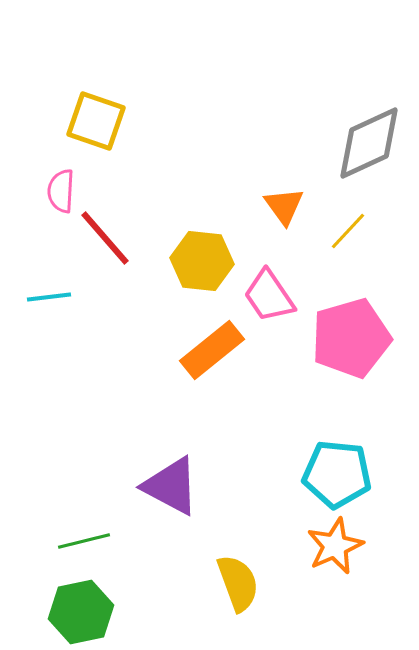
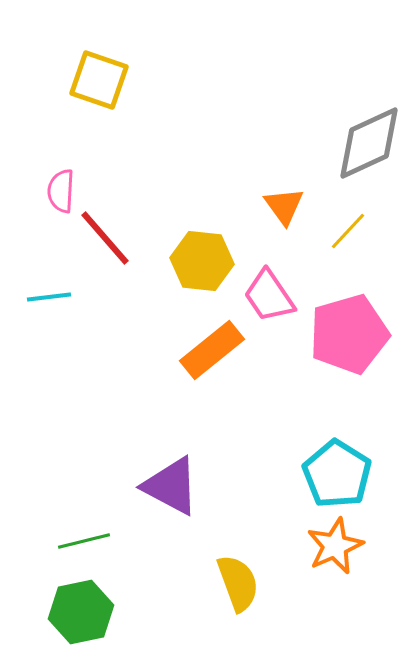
yellow square: moved 3 px right, 41 px up
pink pentagon: moved 2 px left, 4 px up
cyan pentagon: rotated 26 degrees clockwise
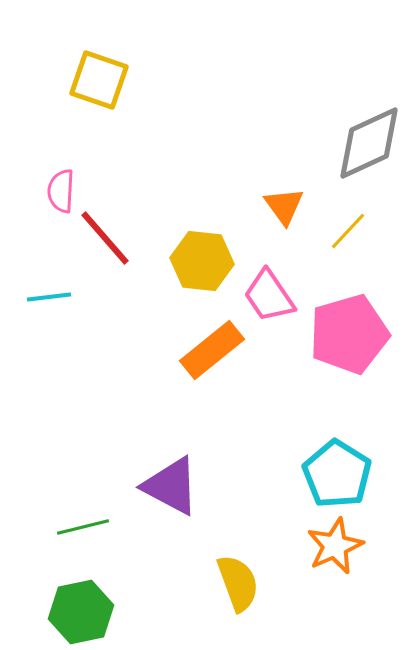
green line: moved 1 px left, 14 px up
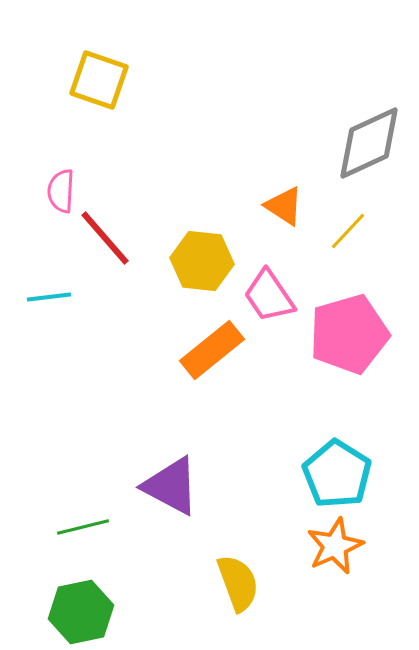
orange triangle: rotated 21 degrees counterclockwise
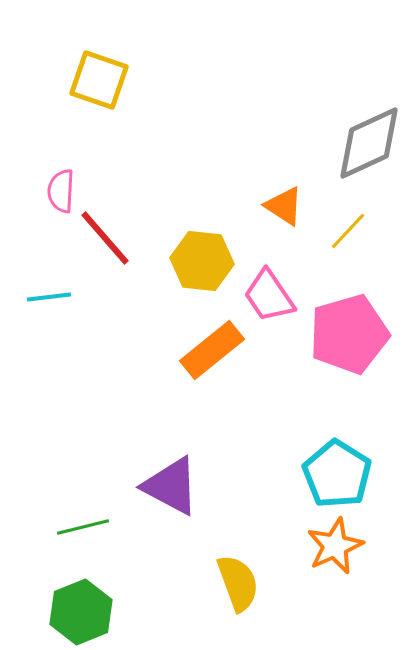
green hexagon: rotated 10 degrees counterclockwise
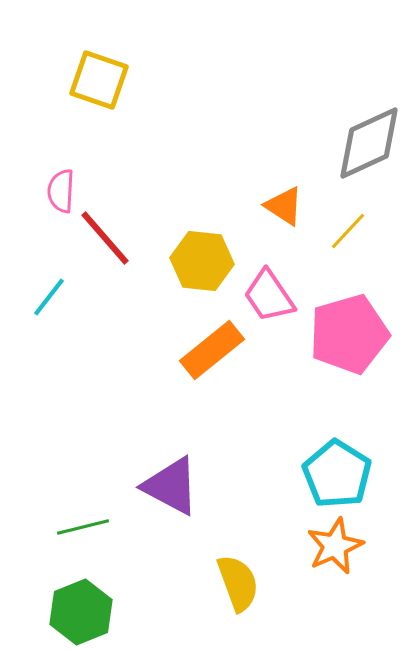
cyan line: rotated 45 degrees counterclockwise
